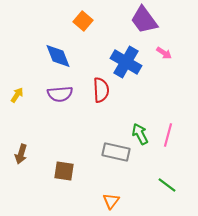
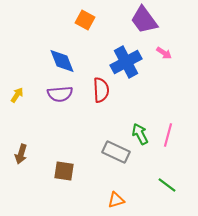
orange square: moved 2 px right, 1 px up; rotated 12 degrees counterclockwise
blue diamond: moved 4 px right, 5 px down
blue cross: rotated 32 degrees clockwise
gray rectangle: rotated 12 degrees clockwise
orange triangle: moved 5 px right, 1 px up; rotated 36 degrees clockwise
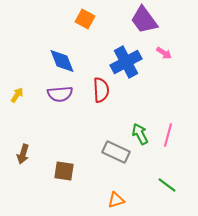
orange square: moved 1 px up
brown arrow: moved 2 px right
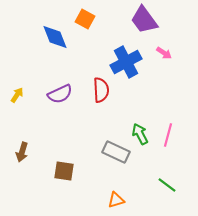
blue diamond: moved 7 px left, 24 px up
purple semicircle: rotated 20 degrees counterclockwise
brown arrow: moved 1 px left, 2 px up
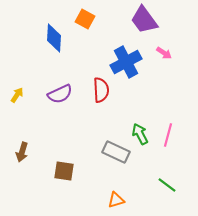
blue diamond: moved 1 px left, 1 px down; rotated 24 degrees clockwise
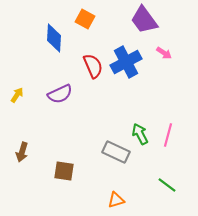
red semicircle: moved 8 px left, 24 px up; rotated 20 degrees counterclockwise
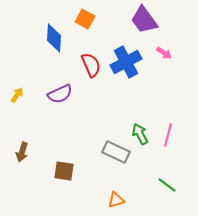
red semicircle: moved 2 px left, 1 px up
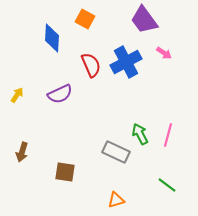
blue diamond: moved 2 px left
brown square: moved 1 px right, 1 px down
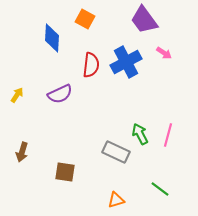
red semicircle: rotated 30 degrees clockwise
green line: moved 7 px left, 4 px down
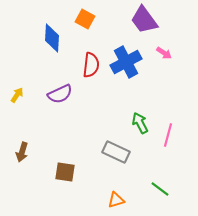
green arrow: moved 11 px up
